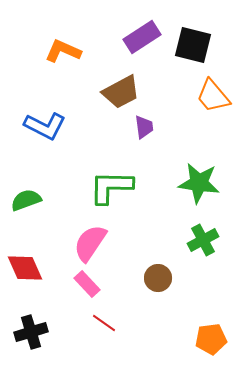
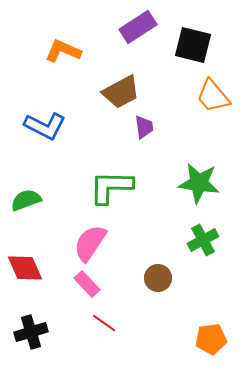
purple rectangle: moved 4 px left, 10 px up
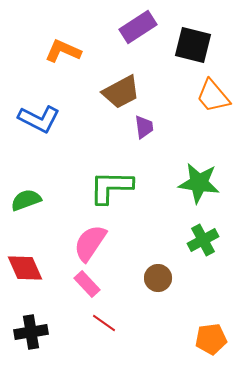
blue L-shape: moved 6 px left, 7 px up
black cross: rotated 8 degrees clockwise
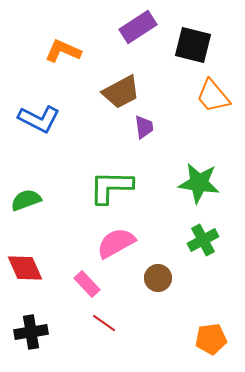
pink semicircle: moved 26 px right; rotated 27 degrees clockwise
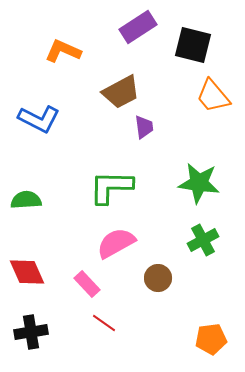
green semicircle: rotated 16 degrees clockwise
red diamond: moved 2 px right, 4 px down
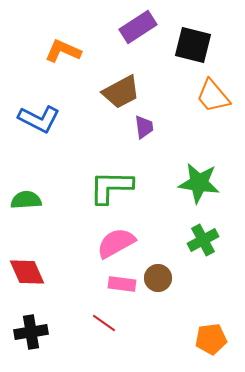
pink rectangle: moved 35 px right; rotated 40 degrees counterclockwise
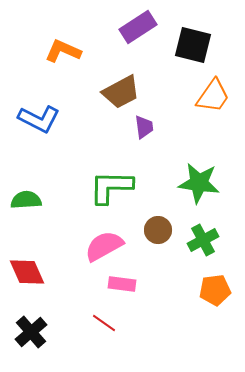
orange trapezoid: rotated 105 degrees counterclockwise
pink semicircle: moved 12 px left, 3 px down
brown circle: moved 48 px up
black cross: rotated 32 degrees counterclockwise
orange pentagon: moved 4 px right, 49 px up
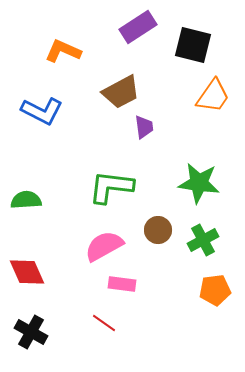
blue L-shape: moved 3 px right, 8 px up
green L-shape: rotated 6 degrees clockwise
black cross: rotated 20 degrees counterclockwise
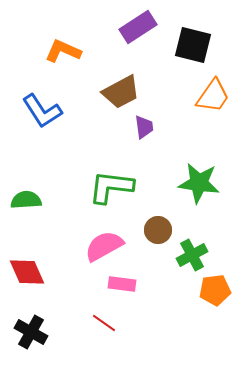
blue L-shape: rotated 30 degrees clockwise
green cross: moved 11 px left, 15 px down
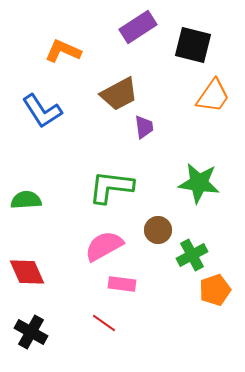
brown trapezoid: moved 2 px left, 2 px down
orange pentagon: rotated 12 degrees counterclockwise
